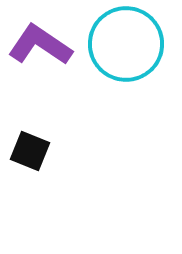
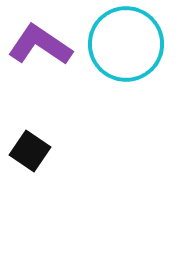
black square: rotated 12 degrees clockwise
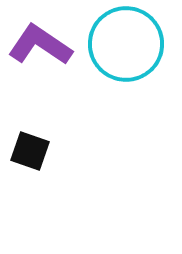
black square: rotated 15 degrees counterclockwise
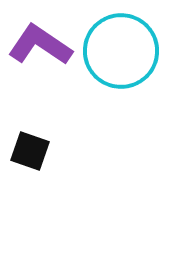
cyan circle: moved 5 px left, 7 px down
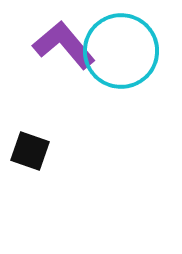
purple L-shape: moved 24 px right; rotated 16 degrees clockwise
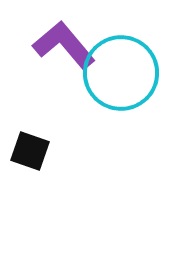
cyan circle: moved 22 px down
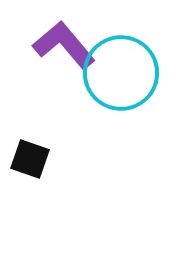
black square: moved 8 px down
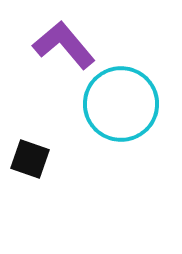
cyan circle: moved 31 px down
